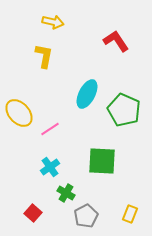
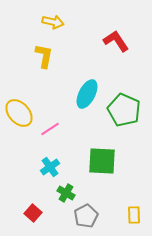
yellow rectangle: moved 4 px right, 1 px down; rotated 24 degrees counterclockwise
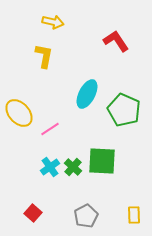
green cross: moved 7 px right, 26 px up; rotated 12 degrees clockwise
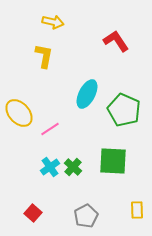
green square: moved 11 px right
yellow rectangle: moved 3 px right, 5 px up
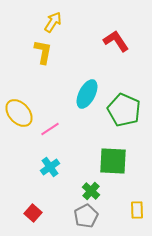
yellow arrow: rotated 70 degrees counterclockwise
yellow L-shape: moved 1 px left, 4 px up
green cross: moved 18 px right, 24 px down
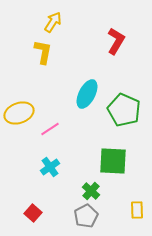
red L-shape: rotated 64 degrees clockwise
yellow ellipse: rotated 68 degrees counterclockwise
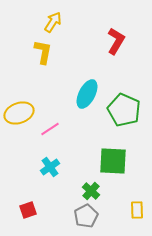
red square: moved 5 px left, 3 px up; rotated 30 degrees clockwise
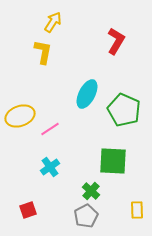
yellow ellipse: moved 1 px right, 3 px down
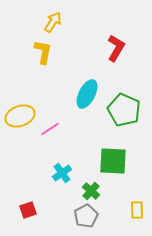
red L-shape: moved 7 px down
cyan cross: moved 12 px right, 6 px down
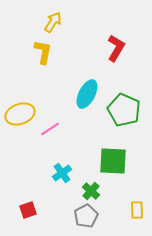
yellow ellipse: moved 2 px up
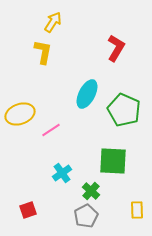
pink line: moved 1 px right, 1 px down
